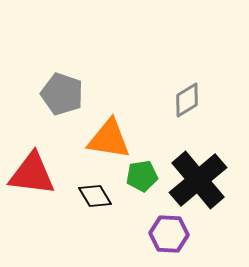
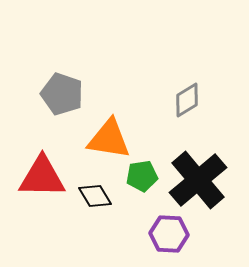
red triangle: moved 10 px right, 3 px down; rotated 6 degrees counterclockwise
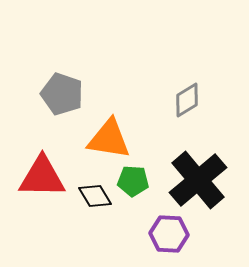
green pentagon: moved 9 px left, 5 px down; rotated 12 degrees clockwise
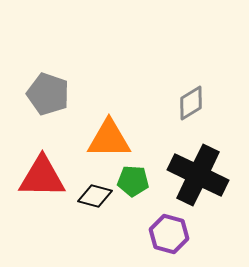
gray pentagon: moved 14 px left
gray diamond: moved 4 px right, 3 px down
orange triangle: rotated 9 degrees counterclockwise
black cross: moved 5 px up; rotated 24 degrees counterclockwise
black diamond: rotated 44 degrees counterclockwise
purple hexagon: rotated 12 degrees clockwise
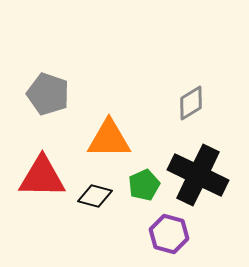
green pentagon: moved 11 px right, 4 px down; rotated 28 degrees counterclockwise
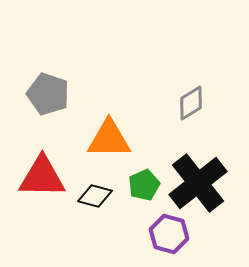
black cross: moved 8 px down; rotated 26 degrees clockwise
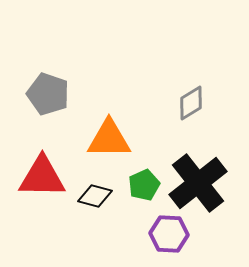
purple hexagon: rotated 12 degrees counterclockwise
